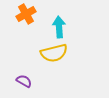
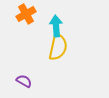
cyan arrow: moved 3 px left, 1 px up
yellow semicircle: moved 4 px right, 6 px up; rotated 64 degrees counterclockwise
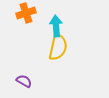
orange cross: moved 1 px up; rotated 12 degrees clockwise
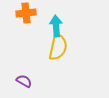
orange cross: rotated 12 degrees clockwise
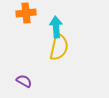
cyan arrow: moved 1 px down
yellow semicircle: moved 1 px right
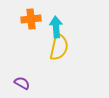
orange cross: moved 5 px right, 6 px down
purple semicircle: moved 2 px left, 2 px down
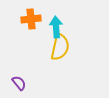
yellow semicircle: moved 1 px right
purple semicircle: moved 3 px left; rotated 21 degrees clockwise
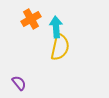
orange cross: rotated 24 degrees counterclockwise
